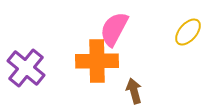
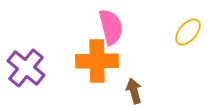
pink semicircle: moved 3 px left, 2 px up; rotated 138 degrees clockwise
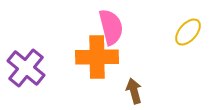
orange cross: moved 4 px up
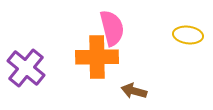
pink semicircle: moved 1 px right, 1 px down
yellow ellipse: moved 3 px down; rotated 56 degrees clockwise
brown arrow: rotated 60 degrees counterclockwise
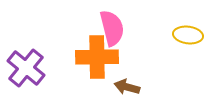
brown arrow: moved 7 px left, 4 px up
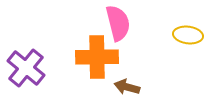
pink semicircle: moved 6 px right, 5 px up
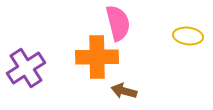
yellow ellipse: moved 1 px down
purple cross: rotated 18 degrees clockwise
brown arrow: moved 3 px left, 4 px down
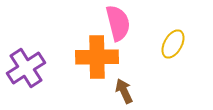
yellow ellipse: moved 15 px left, 8 px down; rotated 68 degrees counterclockwise
brown arrow: rotated 50 degrees clockwise
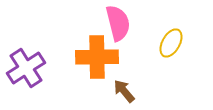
yellow ellipse: moved 2 px left, 1 px up
brown arrow: rotated 15 degrees counterclockwise
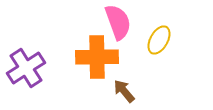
pink semicircle: moved 1 px up; rotated 6 degrees counterclockwise
yellow ellipse: moved 12 px left, 3 px up
